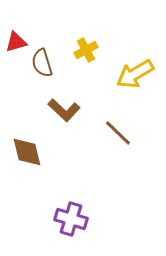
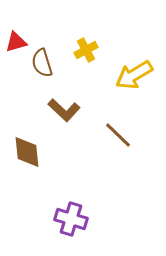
yellow arrow: moved 1 px left, 1 px down
brown line: moved 2 px down
brown diamond: rotated 8 degrees clockwise
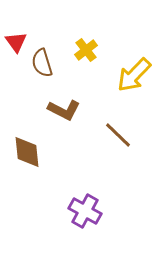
red triangle: rotated 50 degrees counterclockwise
yellow cross: rotated 10 degrees counterclockwise
yellow arrow: rotated 15 degrees counterclockwise
brown L-shape: rotated 16 degrees counterclockwise
purple cross: moved 14 px right, 8 px up; rotated 12 degrees clockwise
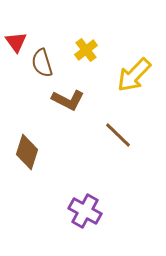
brown L-shape: moved 4 px right, 10 px up
brown diamond: rotated 24 degrees clockwise
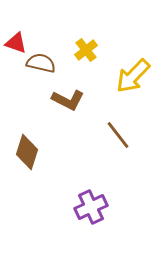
red triangle: moved 1 px down; rotated 35 degrees counterclockwise
brown semicircle: moved 1 px left; rotated 120 degrees clockwise
yellow arrow: moved 1 px left, 1 px down
brown line: rotated 8 degrees clockwise
purple cross: moved 6 px right, 4 px up; rotated 36 degrees clockwise
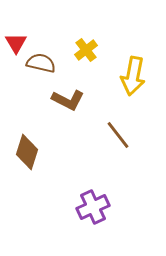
red triangle: rotated 40 degrees clockwise
yellow arrow: rotated 33 degrees counterclockwise
purple cross: moved 2 px right
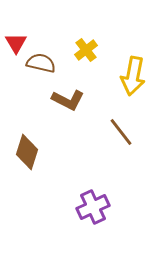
brown line: moved 3 px right, 3 px up
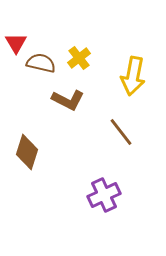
yellow cross: moved 7 px left, 8 px down
purple cross: moved 11 px right, 12 px up
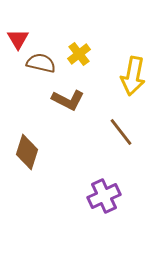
red triangle: moved 2 px right, 4 px up
yellow cross: moved 4 px up
purple cross: moved 1 px down
